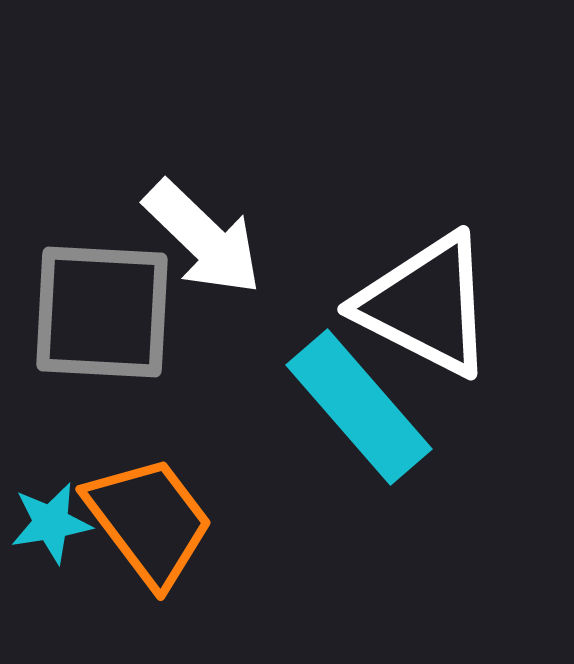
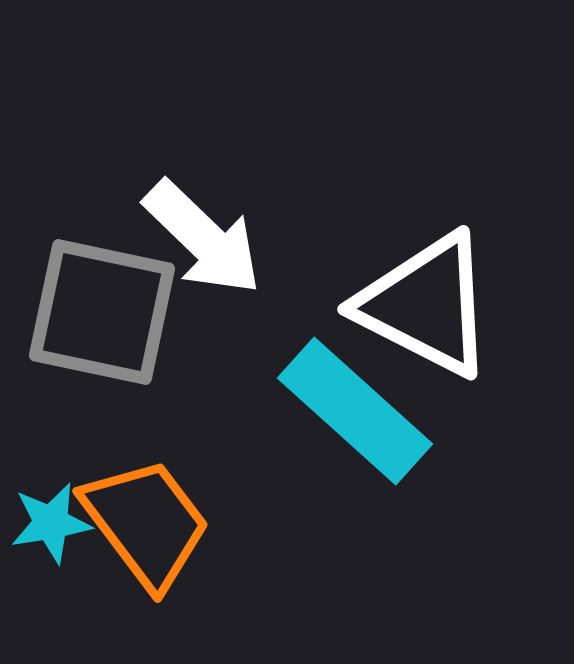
gray square: rotated 9 degrees clockwise
cyan rectangle: moved 4 px left, 4 px down; rotated 7 degrees counterclockwise
orange trapezoid: moved 3 px left, 2 px down
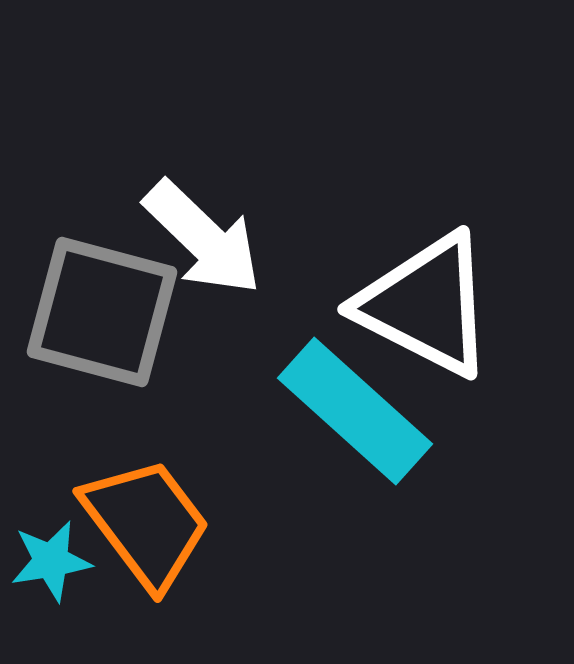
gray square: rotated 3 degrees clockwise
cyan star: moved 38 px down
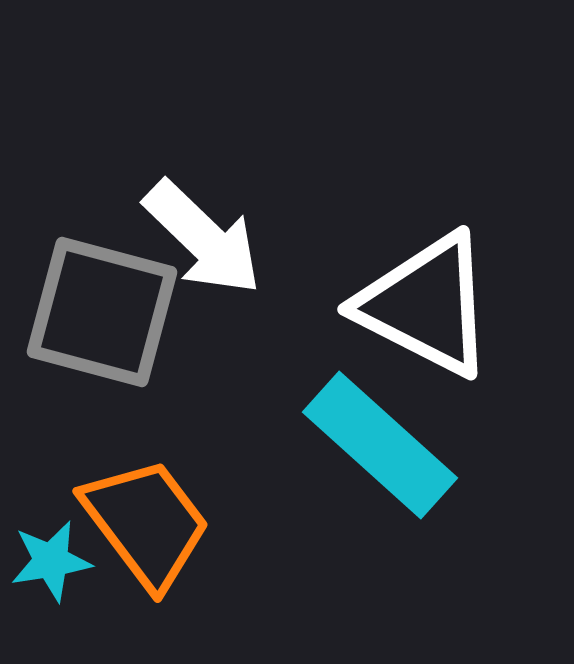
cyan rectangle: moved 25 px right, 34 px down
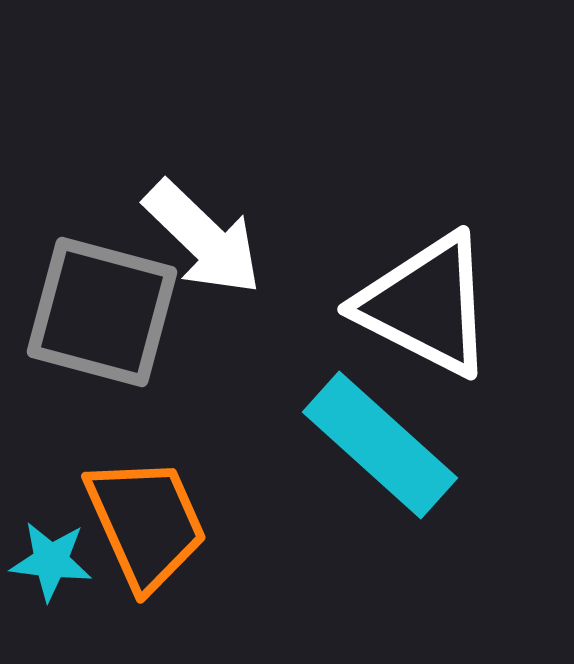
orange trapezoid: rotated 13 degrees clockwise
cyan star: rotated 16 degrees clockwise
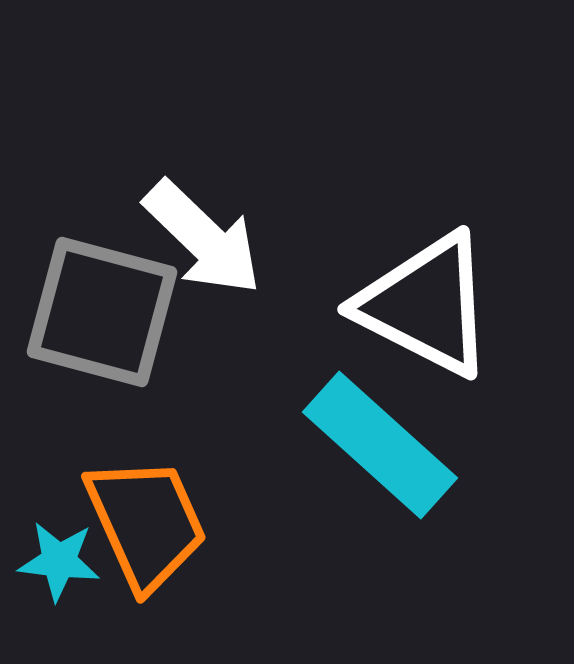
cyan star: moved 8 px right
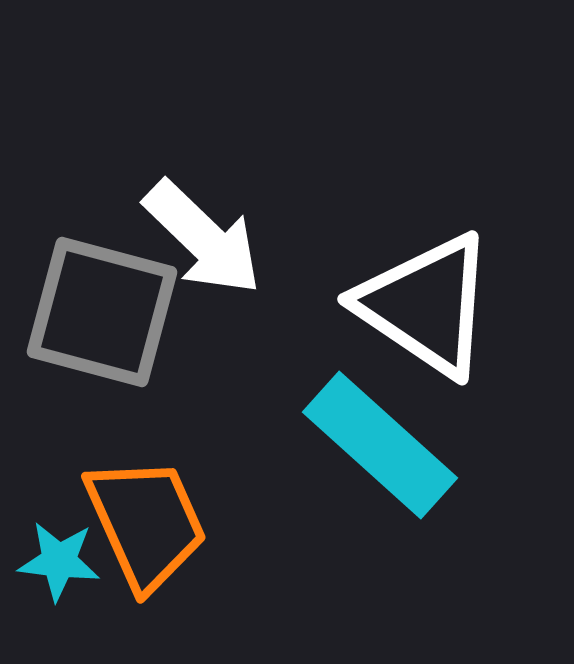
white triangle: rotated 7 degrees clockwise
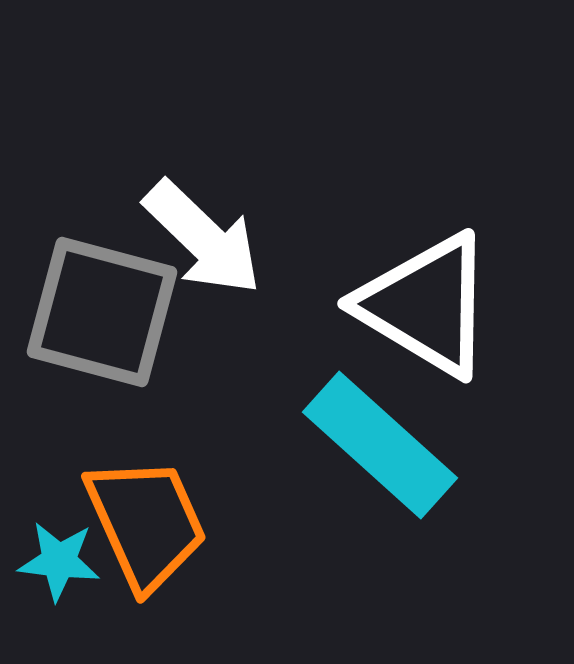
white triangle: rotated 3 degrees counterclockwise
